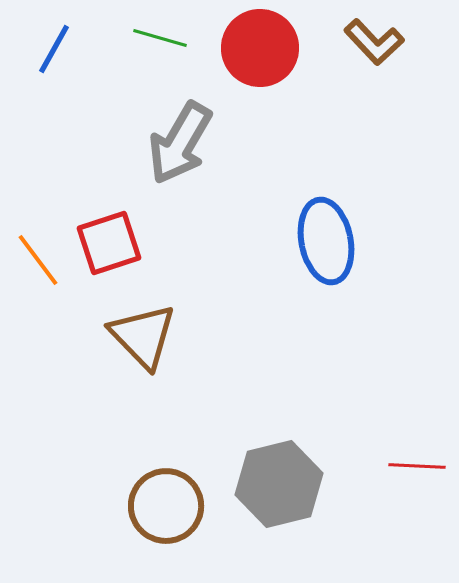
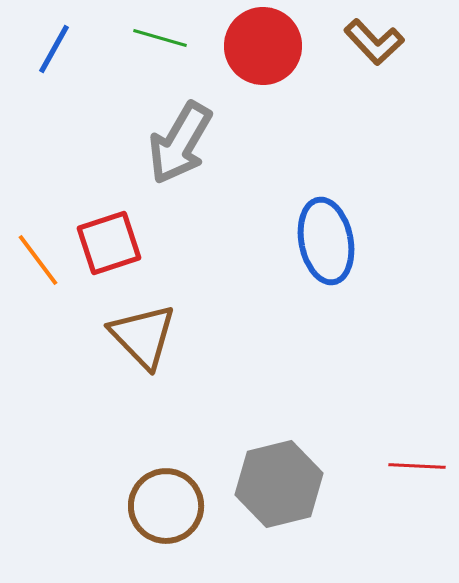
red circle: moved 3 px right, 2 px up
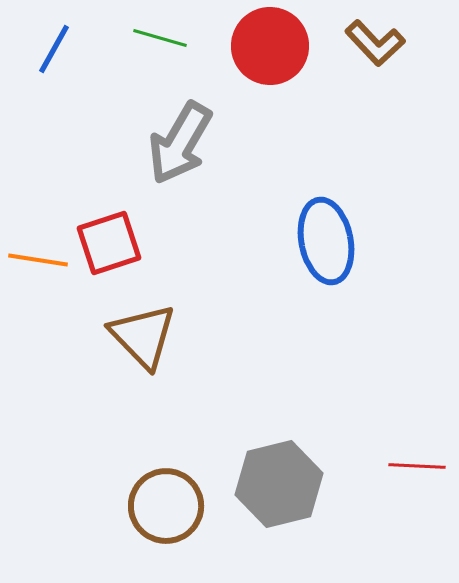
brown L-shape: moved 1 px right, 1 px down
red circle: moved 7 px right
orange line: rotated 44 degrees counterclockwise
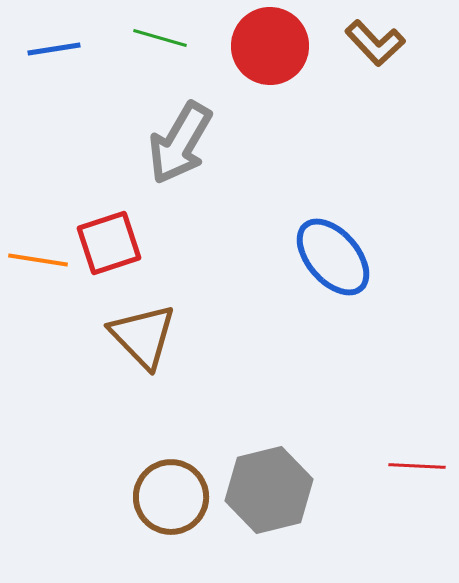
blue line: rotated 52 degrees clockwise
blue ellipse: moved 7 px right, 16 px down; rotated 30 degrees counterclockwise
gray hexagon: moved 10 px left, 6 px down
brown circle: moved 5 px right, 9 px up
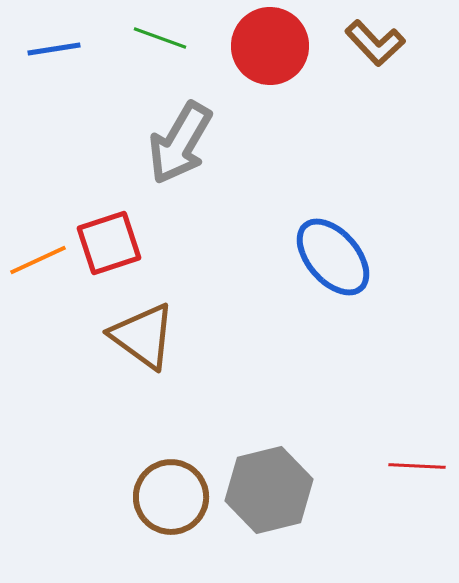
green line: rotated 4 degrees clockwise
orange line: rotated 34 degrees counterclockwise
brown triangle: rotated 10 degrees counterclockwise
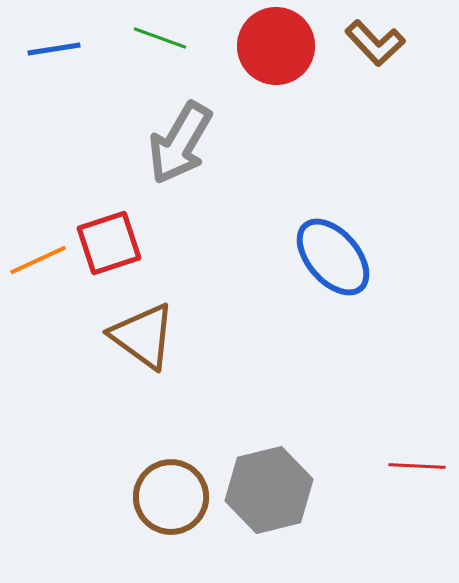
red circle: moved 6 px right
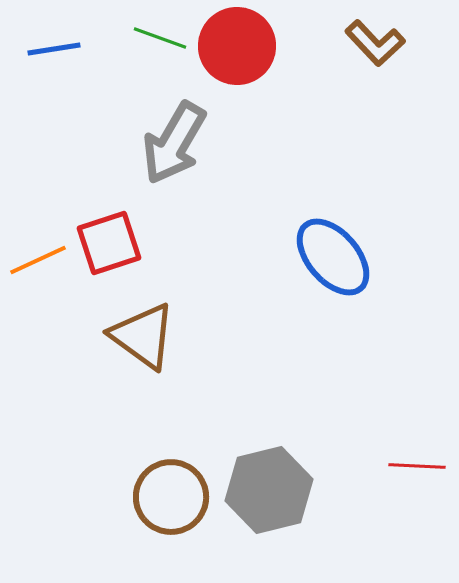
red circle: moved 39 px left
gray arrow: moved 6 px left
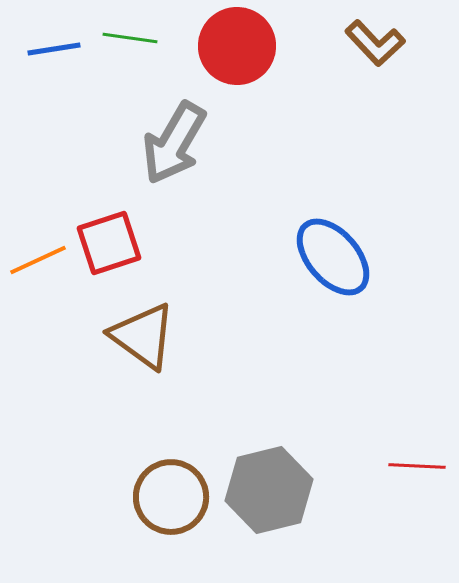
green line: moved 30 px left; rotated 12 degrees counterclockwise
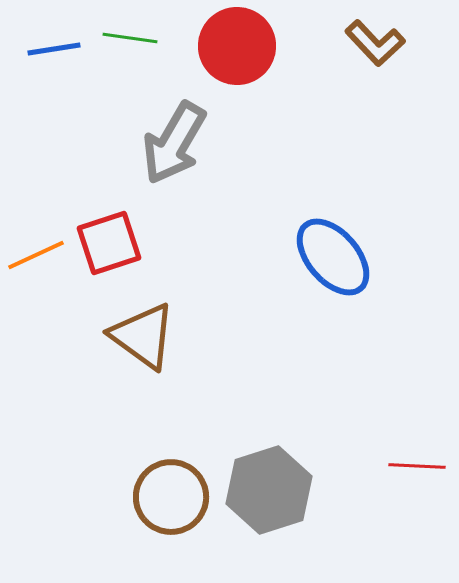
orange line: moved 2 px left, 5 px up
gray hexagon: rotated 4 degrees counterclockwise
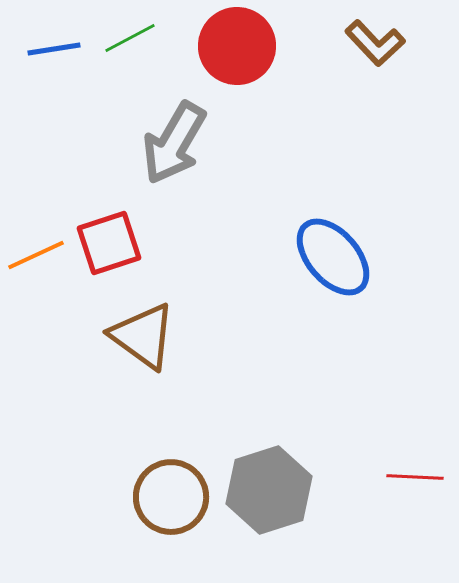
green line: rotated 36 degrees counterclockwise
red line: moved 2 px left, 11 px down
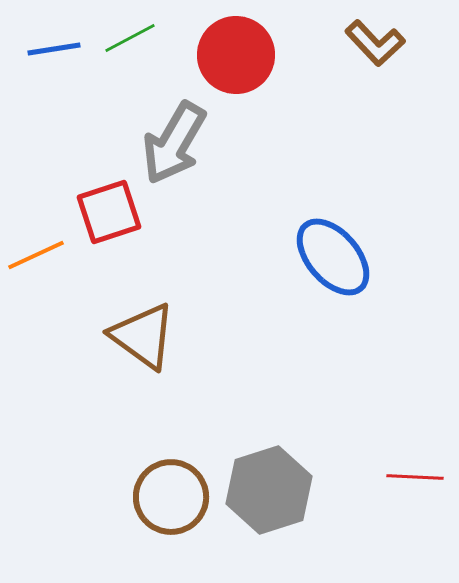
red circle: moved 1 px left, 9 px down
red square: moved 31 px up
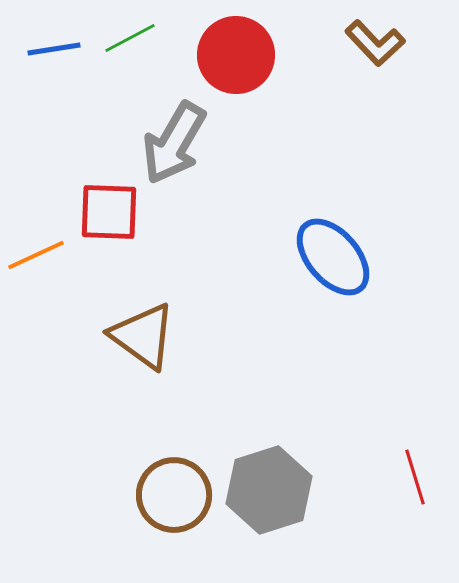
red square: rotated 20 degrees clockwise
red line: rotated 70 degrees clockwise
brown circle: moved 3 px right, 2 px up
